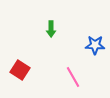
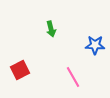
green arrow: rotated 14 degrees counterclockwise
red square: rotated 30 degrees clockwise
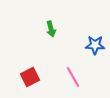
red square: moved 10 px right, 7 px down
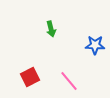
pink line: moved 4 px left, 4 px down; rotated 10 degrees counterclockwise
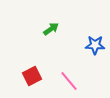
green arrow: rotated 112 degrees counterclockwise
red square: moved 2 px right, 1 px up
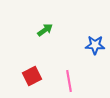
green arrow: moved 6 px left, 1 px down
pink line: rotated 30 degrees clockwise
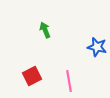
green arrow: rotated 77 degrees counterclockwise
blue star: moved 2 px right, 2 px down; rotated 12 degrees clockwise
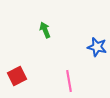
red square: moved 15 px left
